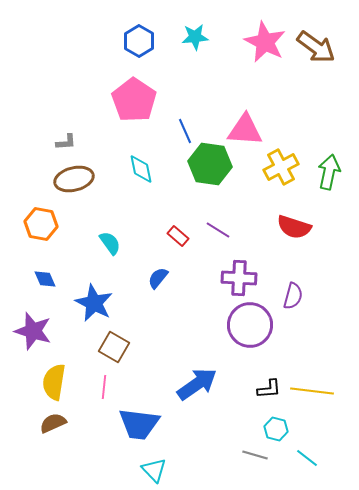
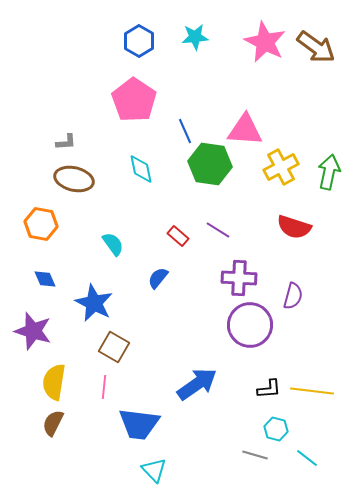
brown ellipse: rotated 27 degrees clockwise
cyan semicircle: moved 3 px right, 1 px down
brown semicircle: rotated 40 degrees counterclockwise
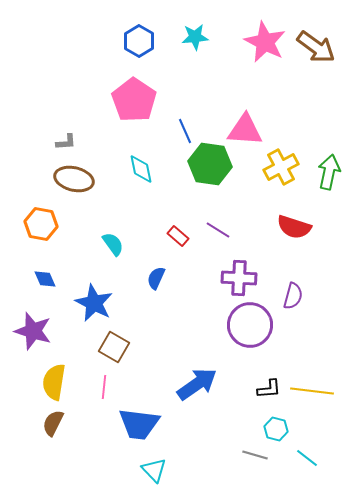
blue semicircle: moved 2 px left; rotated 15 degrees counterclockwise
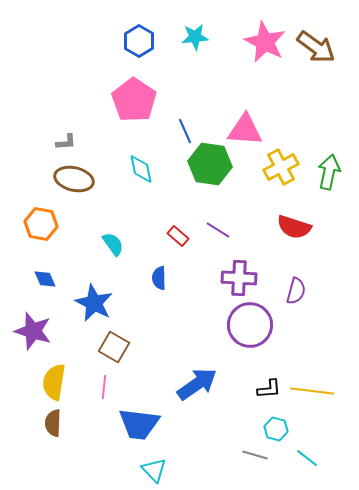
blue semicircle: moved 3 px right; rotated 25 degrees counterclockwise
purple semicircle: moved 3 px right, 5 px up
brown semicircle: rotated 24 degrees counterclockwise
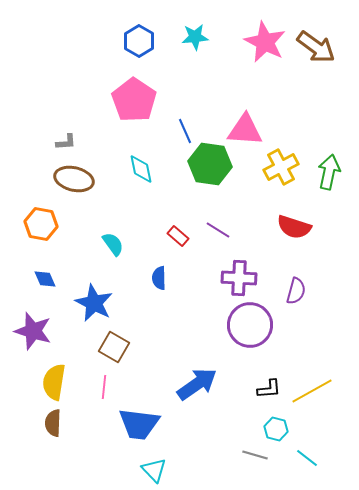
yellow line: rotated 36 degrees counterclockwise
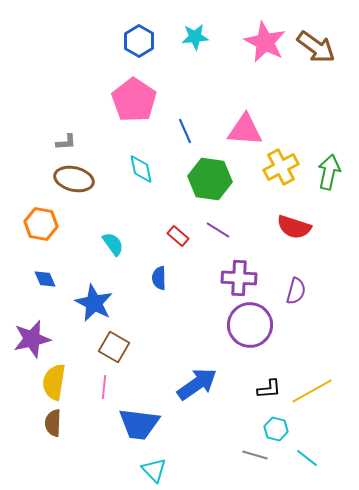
green hexagon: moved 15 px down
purple star: moved 1 px left, 8 px down; rotated 30 degrees counterclockwise
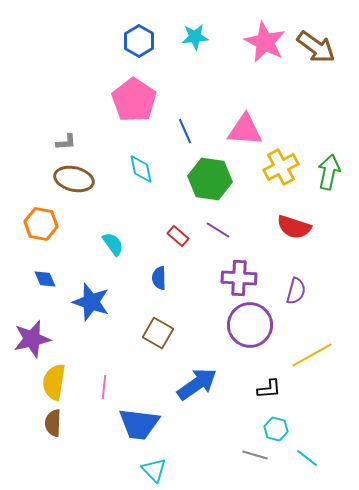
blue star: moved 3 px left, 1 px up; rotated 9 degrees counterclockwise
brown square: moved 44 px right, 14 px up
yellow line: moved 36 px up
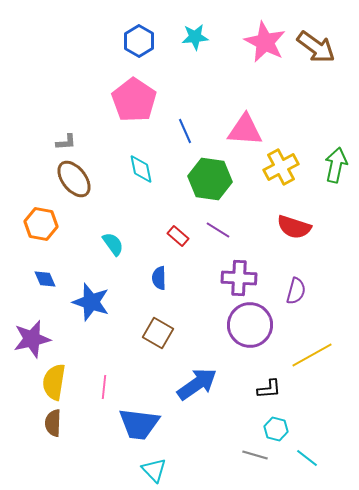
green arrow: moved 7 px right, 7 px up
brown ellipse: rotated 39 degrees clockwise
